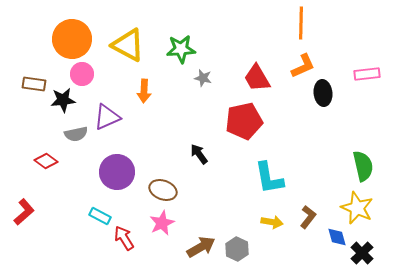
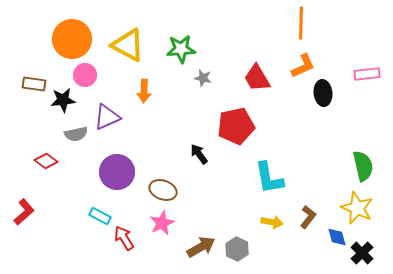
pink circle: moved 3 px right, 1 px down
red pentagon: moved 8 px left, 5 px down
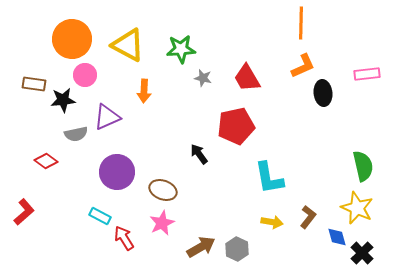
red trapezoid: moved 10 px left
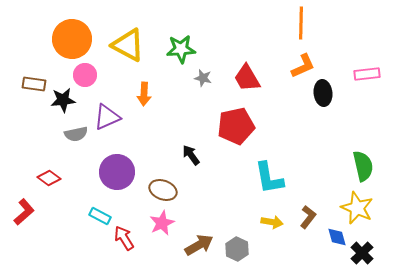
orange arrow: moved 3 px down
black arrow: moved 8 px left, 1 px down
red diamond: moved 3 px right, 17 px down
brown arrow: moved 2 px left, 2 px up
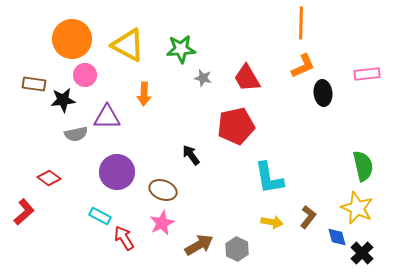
purple triangle: rotated 24 degrees clockwise
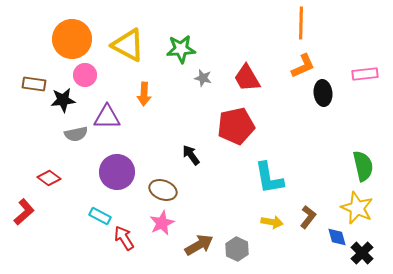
pink rectangle: moved 2 px left
